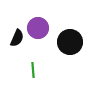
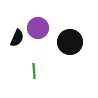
green line: moved 1 px right, 1 px down
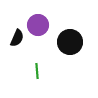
purple circle: moved 3 px up
green line: moved 3 px right
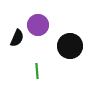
black circle: moved 4 px down
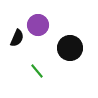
black circle: moved 2 px down
green line: rotated 35 degrees counterclockwise
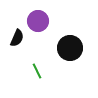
purple circle: moved 4 px up
green line: rotated 14 degrees clockwise
